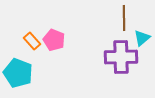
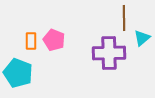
orange rectangle: moved 1 px left; rotated 42 degrees clockwise
purple cross: moved 12 px left, 4 px up
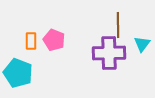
brown line: moved 6 px left, 7 px down
cyan triangle: moved 6 px down; rotated 12 degrees counterclockwise
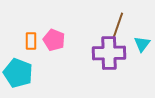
brown line: rotated 20 degrees clockwise
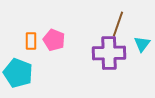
brown line: moved 1 px up
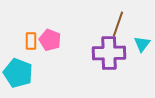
pink pentagon: moved 4 px left
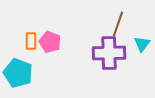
pink pentagon: moved 2 px down
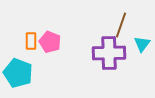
brown line: moved 3 px right, 1 px down
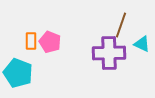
cyan triangle: rotated 42 degrees counterclockwise
